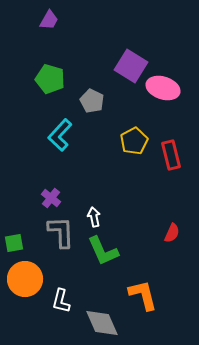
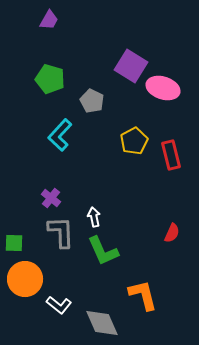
green square: rotated 12 degrees clockwise
white L-shape: moved 2 px left, 4 px down; rotated 65 degrees counterclockwise
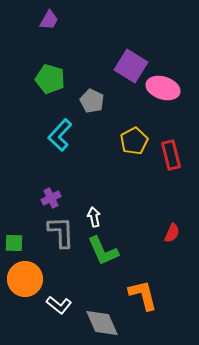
purple cross: rotated 24 degrees clockwise
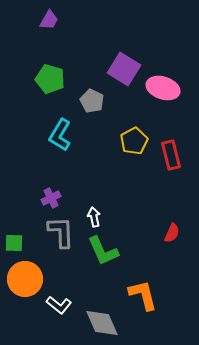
purple square: moved 7 px left, 3 px down
cyan L-shape: rotated 12 degrees counterclockwise
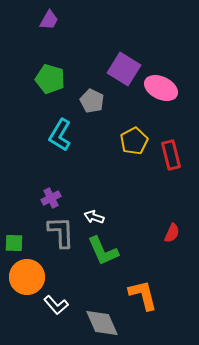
pink ellipse: moved 2 px left; rotated 8 degrees clockwise
white arrow: rotated 60 degrees counterclockwise
orange circle: moved 2 px right, 2 px up
white L-shape: moved 3 px left; rotated 10 degrees clockwise
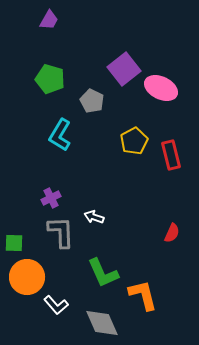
purple square: rotated 20 degrees clockwise
green L-shape: moved 22 px down
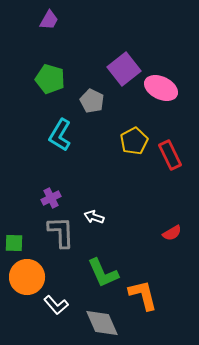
red rectangle: moved 1 px left; rotated 12 degrees counterclockwise
red semicircle: rotated 36 degrees clockwise
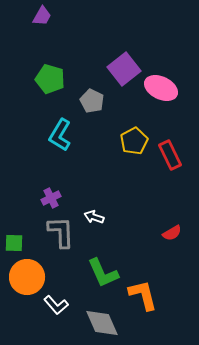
purple trapezoid: moved 7 px left, 4 px up
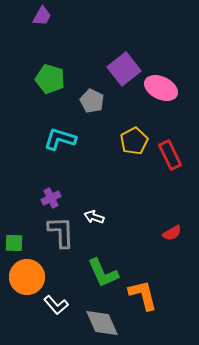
cyan L-shape: moved 4 px down; rotated 76 degrees clockwise
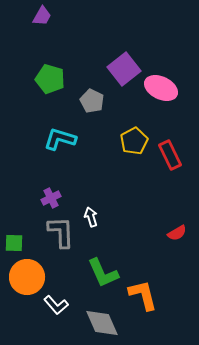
white arrow: moved 3 px left; rotated 54 degrees clockwise
red semicircle: moved 5 px right
